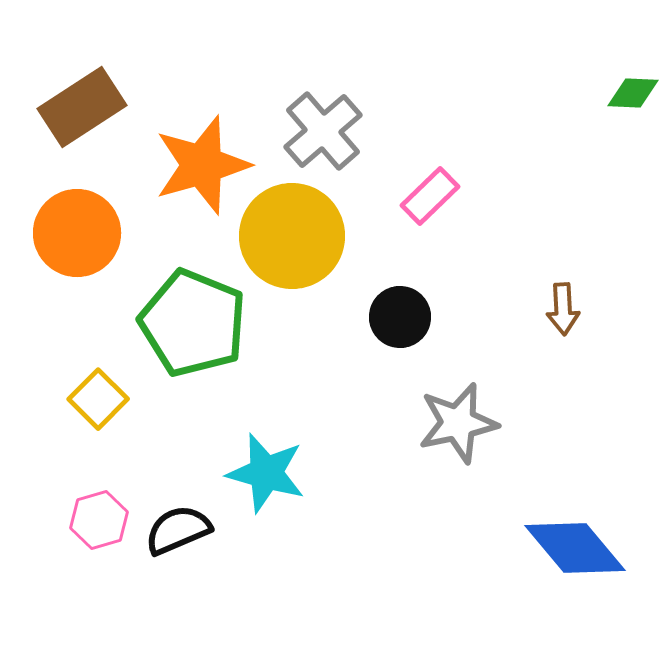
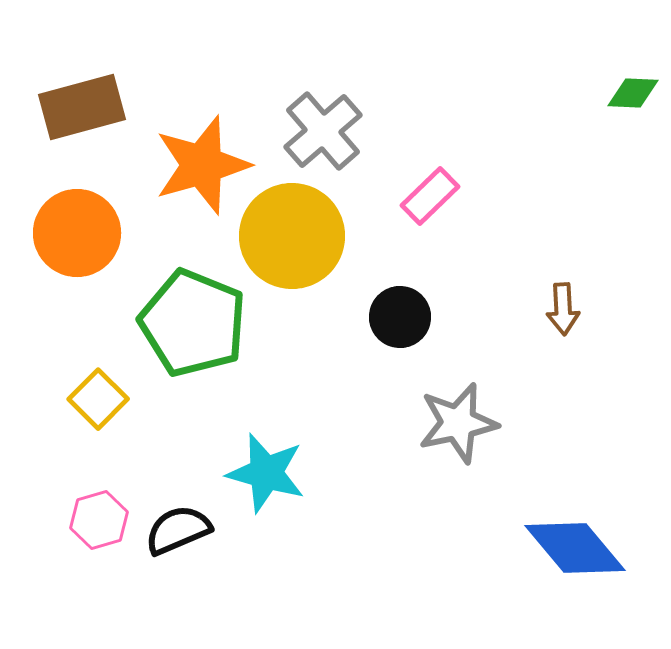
brown rectangle: rotated 18 degrees clockwise
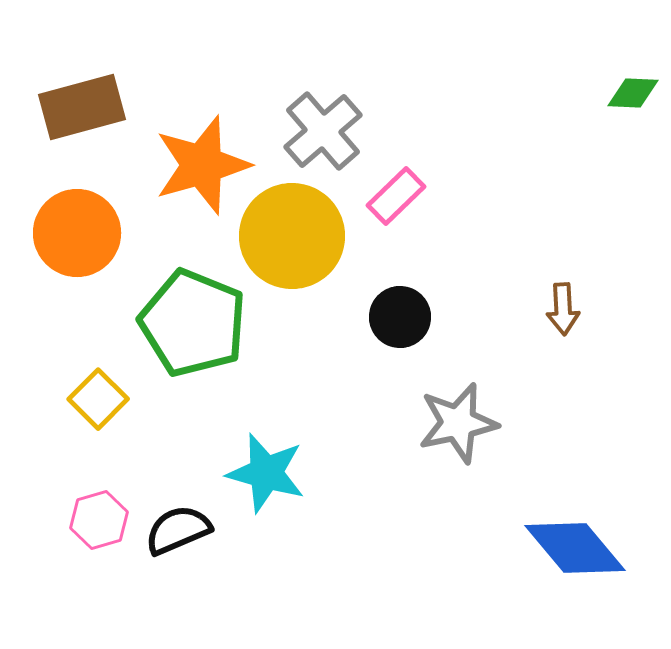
pink rectangle: moved 34 px left
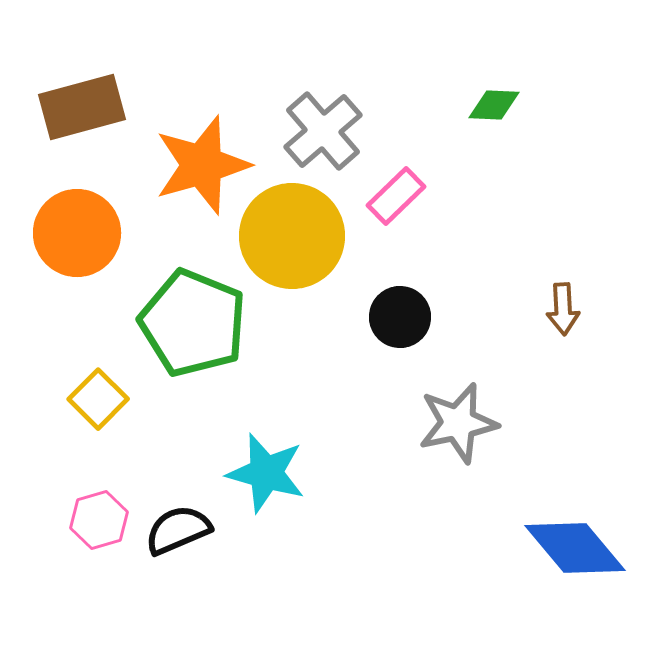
green diamond: moved 139 px left, 12 px down
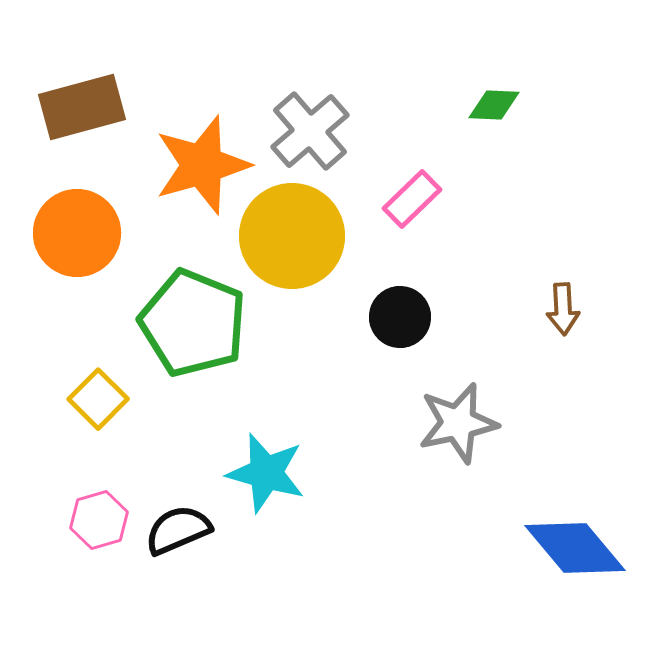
gray cross: moved 13 px left
pink rectangle: moved 16 px right, 3 px down
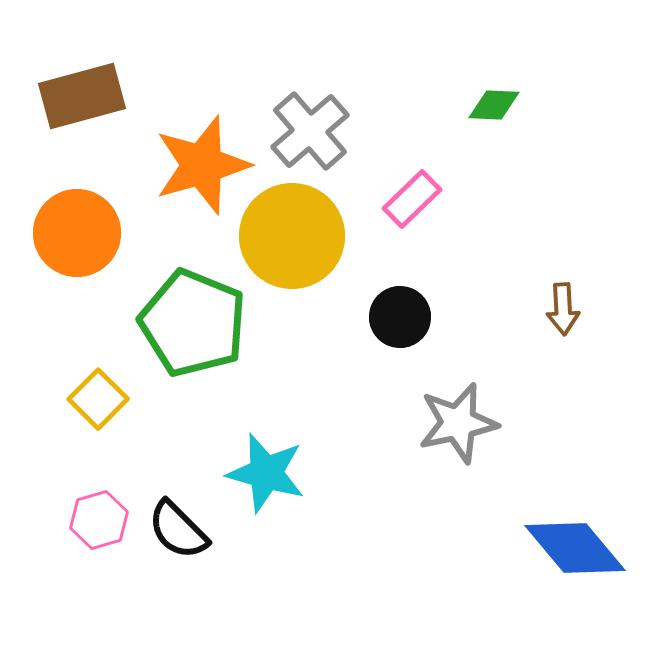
brown rectangle: moved 11 px up
black semicircle: rotated 112 degrees counterclockwise
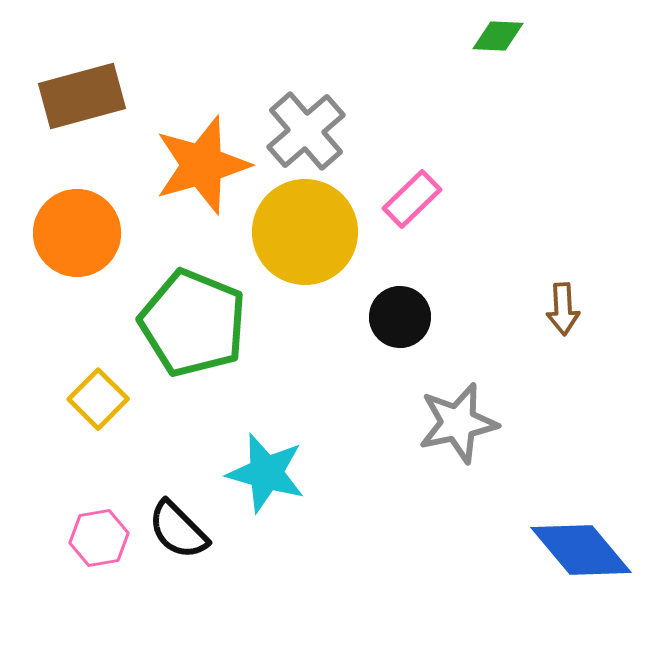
green diamond: moved 4 px right, 69 px up
gray cross: moved 4 px left
yellow circle: moved 13 px right, 4 px up
pink hexagon: moved 18 px down; rotated 6 degrees clockwise
blue diamond: moved 6 px right, 2 px down
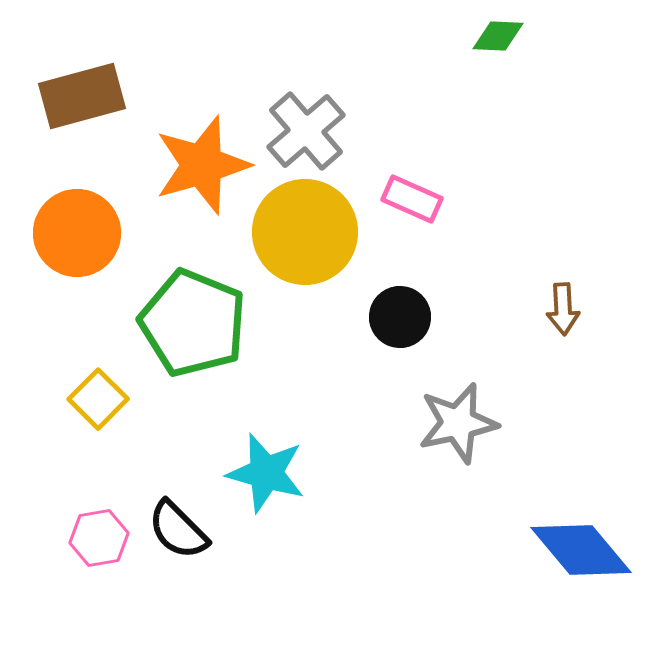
pink rectangle: rotated 68 degrees clockwise
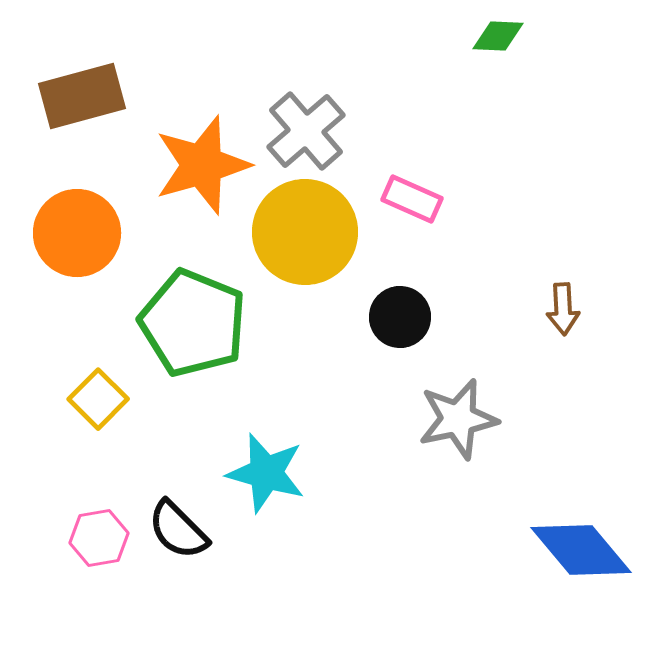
gray star: moved 4 px up
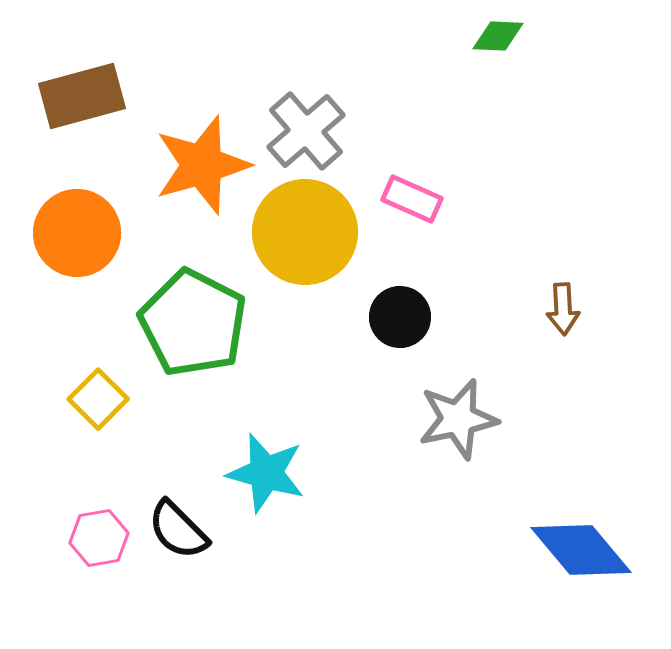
green pentagon: rotated 5 degrees clockwise
